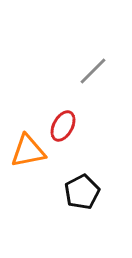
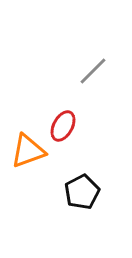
orange triangle: rotated 9 degrees counterclockwise
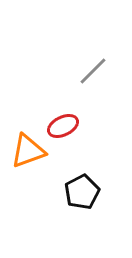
red ellipse: rotated 36 degrees clockwise
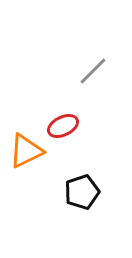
orange triangle: moved 2 px left; rotated 6 degrees counterclockwise
black pentagon: rotated 8 degrees clockwise
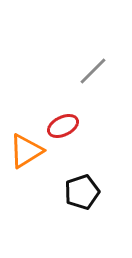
orange triangle: rotated 6 degrees counterclockwise
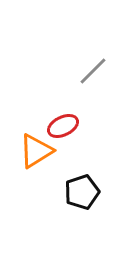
orange triangle: moved 10 px right
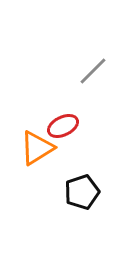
orange triangle: moved 1 px right, 3 px up
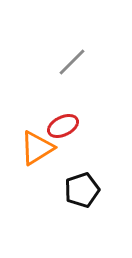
gray line: moved 21 px left, 9 px up
black pentagon: moved 2 px up
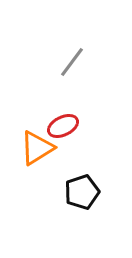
gray line: rotated 8 degrees counterclockwise
black pentagon: moved 2 px down
